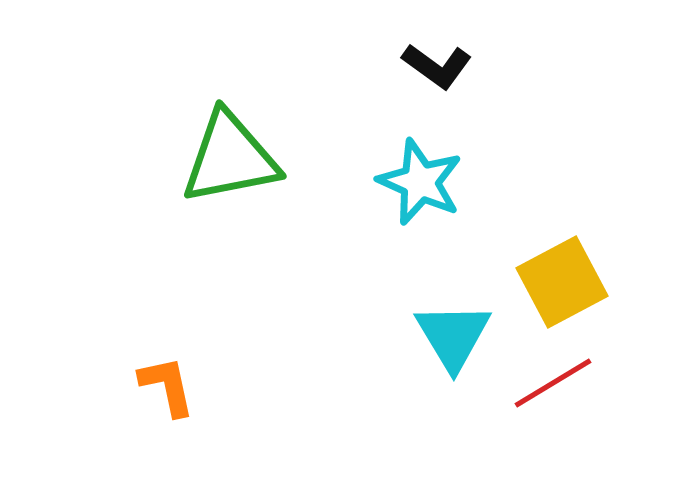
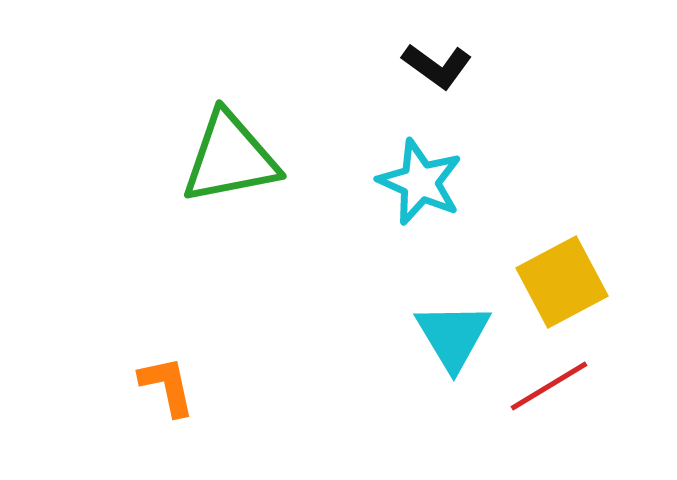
red line: moved 4 px left, 3 px down
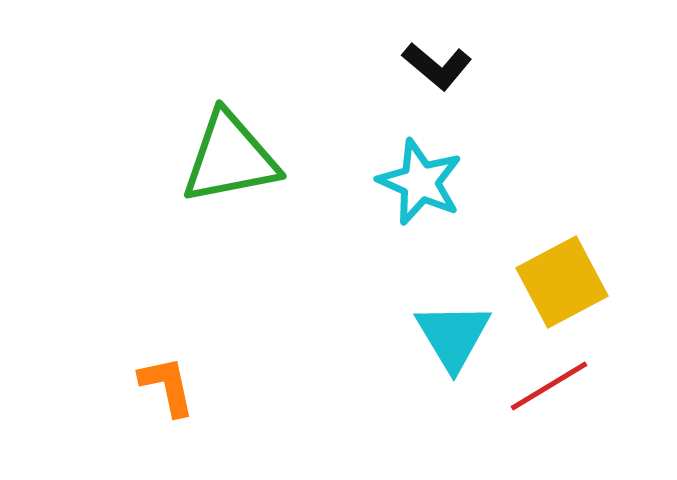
black L-shape: rotated 4 degrees clockwise
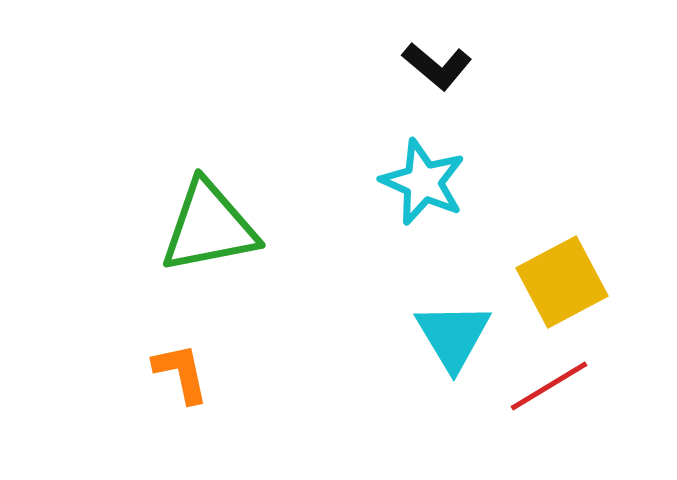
green triangle: moved 21 px left, 69 px down
cyan star: moved 3 px right
orange L-shape: moved 14 px right, 13 px up
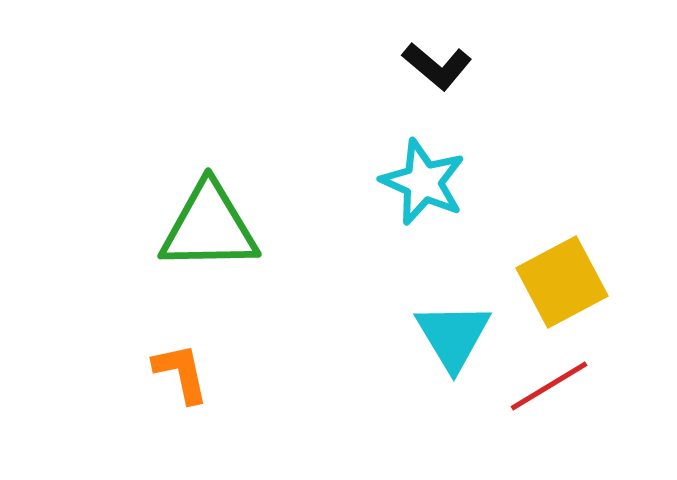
green triangle: rotated 10 degrees clockwise
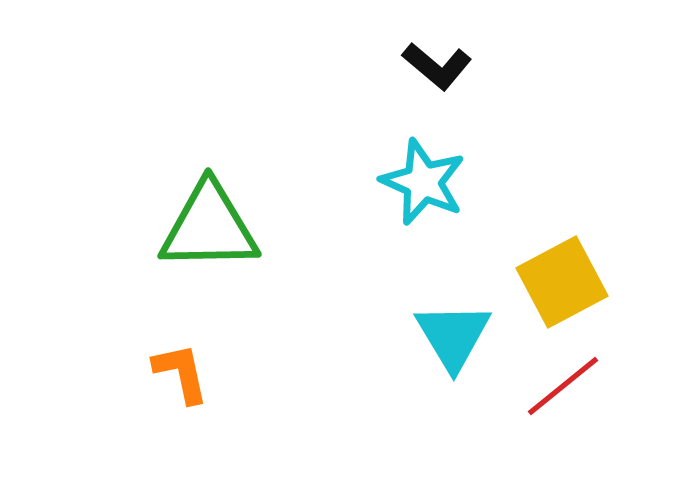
red line: moved 14 px right; rotated 8 degrees counterclockwise
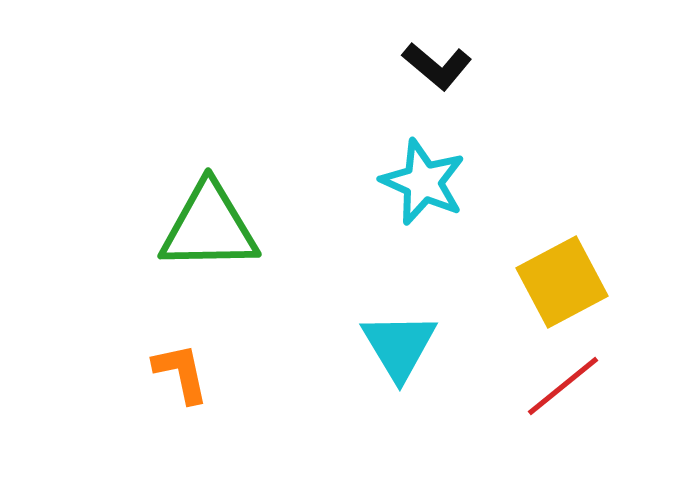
cyan triangle: moved 54 px left, 10 px down
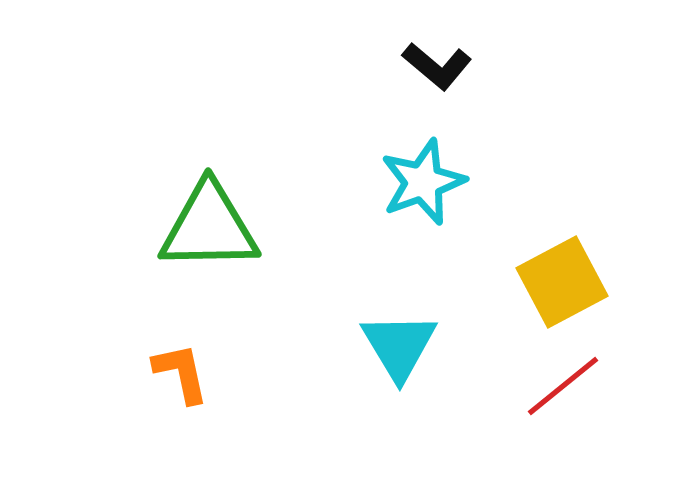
cyan star: rotated 28 degrees clockwise
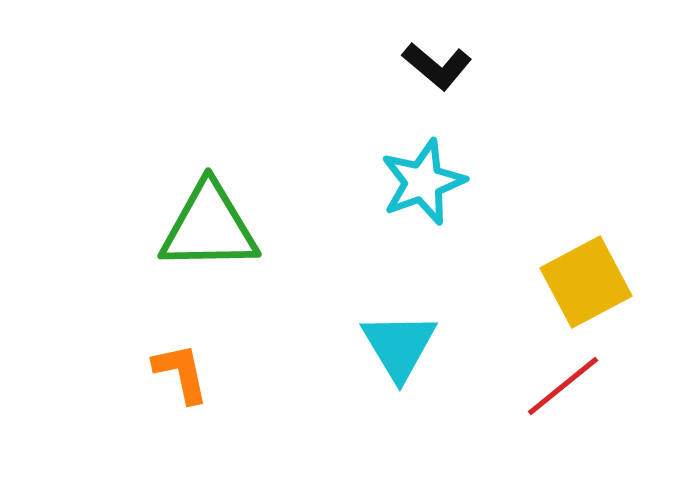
yellow square: moved 24 px right
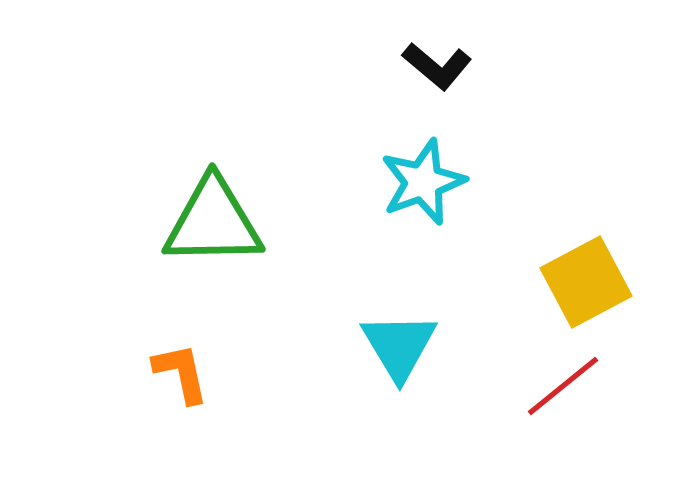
green triangle: moved 4 px right, 5 px up
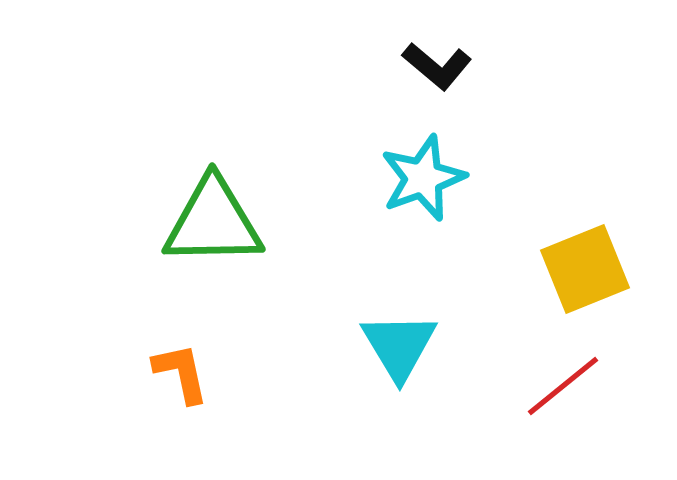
cyan star: moved 4 px up
yellow square: moved 1 px left, 13 px up; rotated 6 degrees clockwise
